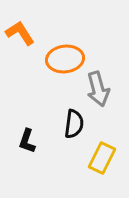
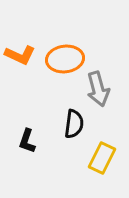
orange L-shape: moved 22 px down; rotated 148 degrees clockwise
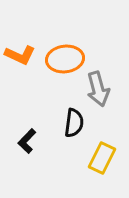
black semicircle: moved 1 px up
black L-shape: rotated 25 degrees clockwise
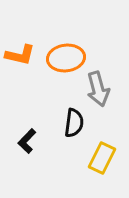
orange L-shape: rotated 12 degrees counterclockwise
orange ellipse: moved 1 px right, 1 px up
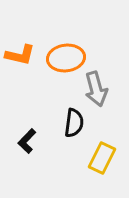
gray arrow: moved 2 px left
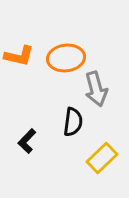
orange L-shape: moved 1 px left, 1 px down
black semicircle: moved 1 px left, 1 px up
yellow rectangle: rotated 20 degrees clockwise
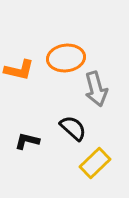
orange L-shape: moved 14 px down
black semicircle: moved 6 px down; rotated 56 degrees counterclockwise
black L-shape: rotated 60 degrees clockwise
yellow rectangle: moved 7 px left, 5 px down
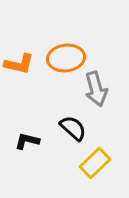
orange L-shape: moved 6 px up
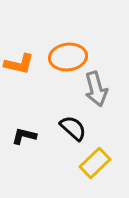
orange ellipse: moved 2 px right, 1 px up
black L-shape: moved 3 px left, 5 px up
